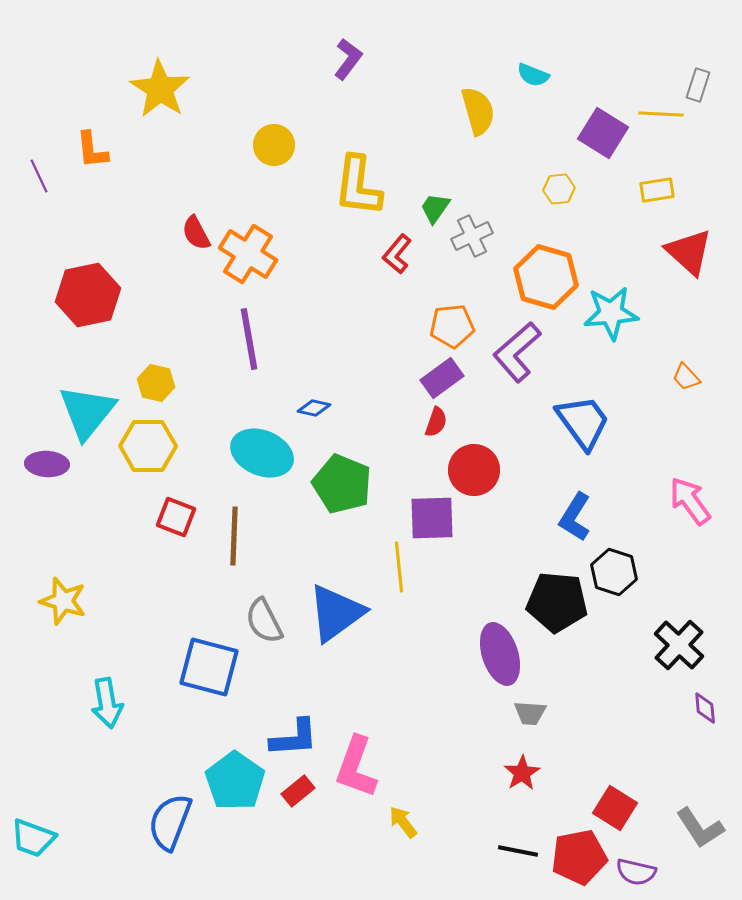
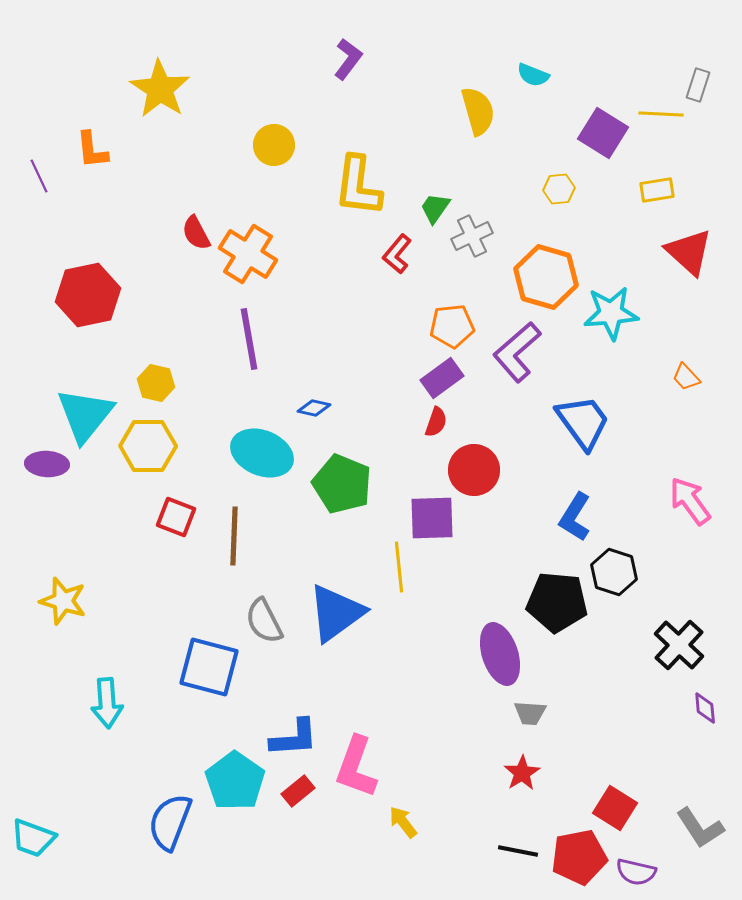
cyan triangle at (87, 412): moved 2 px left, 3 px down
cyan arrow at (107, 703): rotated 6 degrees clockwise
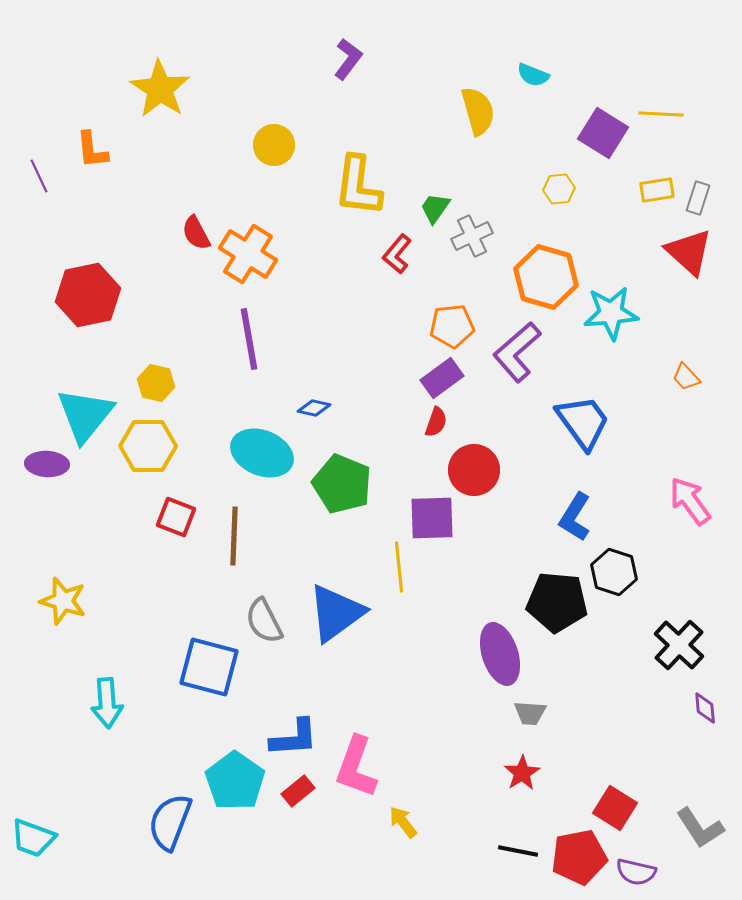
gray rectangle at (698, 85): moved 113 px down
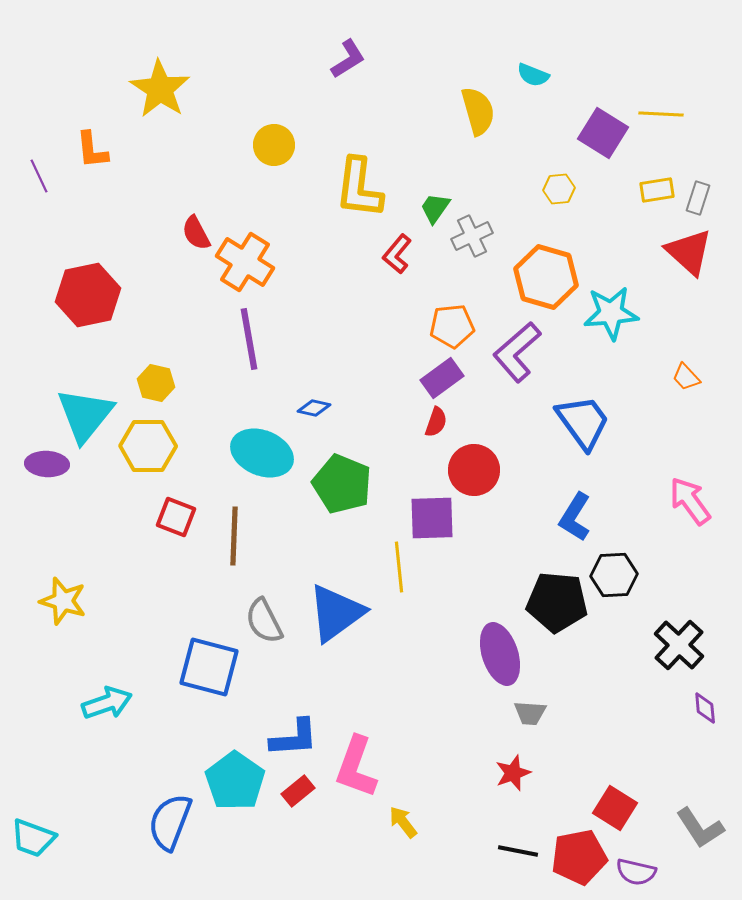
purple L-shape at (348, 59): rotated 21 degrees clockwise
yellow L-shape at (358, 186): moved 1 px right, 2 px down
orange cross at (248, 254): moved 3 px left, 8 px down
black hexagon at (614, 572): moved 3 px down; rotated 21 degrees counterclockwise
cyan arrow at (107, 703): rotated 105 degrees counterclockwise
red star at (522, 773): moved 9 px left; rotated 12 degrees clockwise
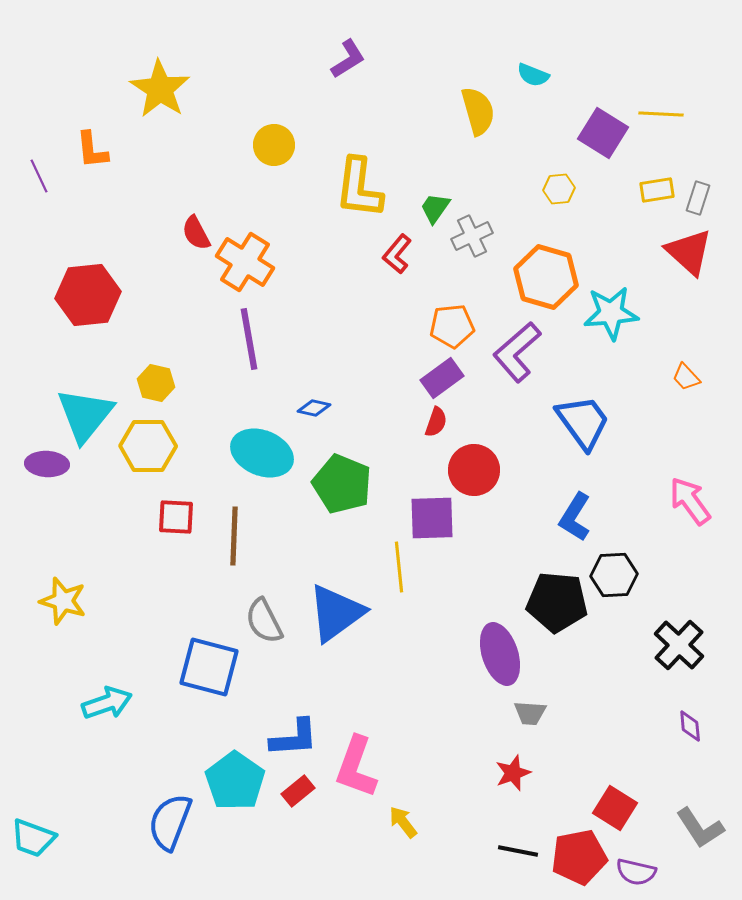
red hexagon at (88, 295): rotated 6 degrees clockwise
red square at (176, 517): rotated 18 degrees counterclockwise
purple diamond at (705, 708): moved 15 px left, 18 px down
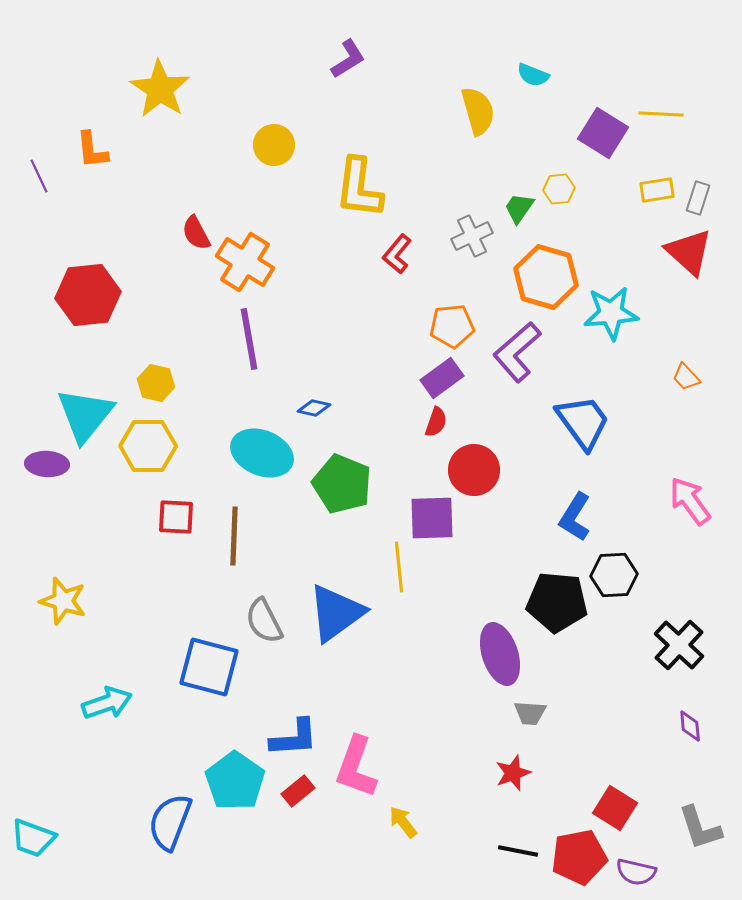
green trapezoid at (435, 208): moved 84 px right
gray L-shape at (700, 828): rotated 15 degrees clockwise
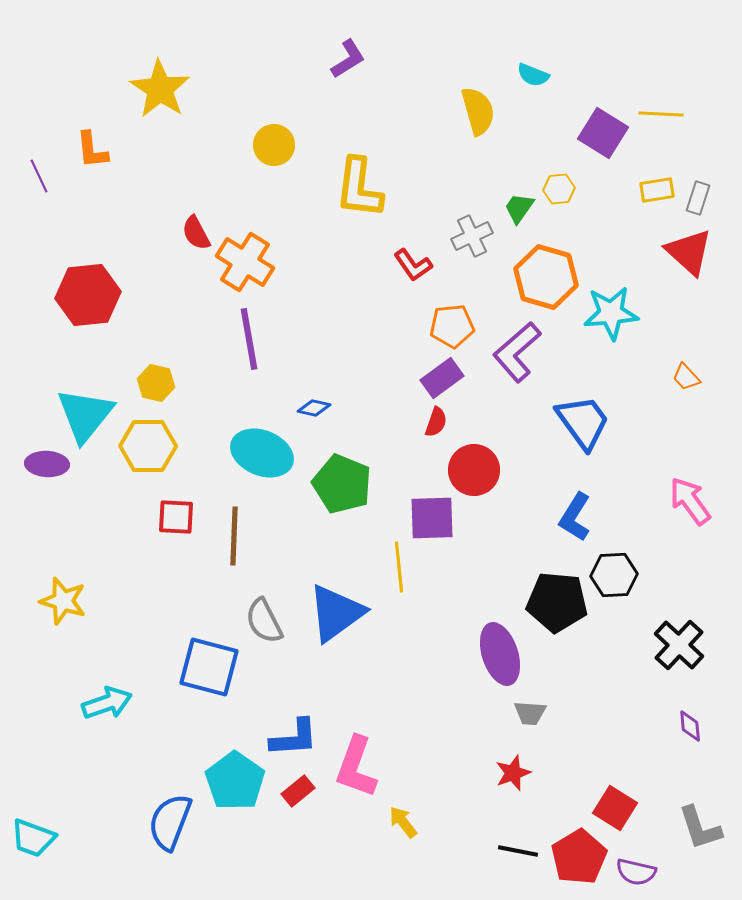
red L-shape at (397, 254): moved 16 px right, 11 px down; rotated 75 degrees counterclockwise
red pentagon at (579, 857): rotated 20 degrees counterclockwise
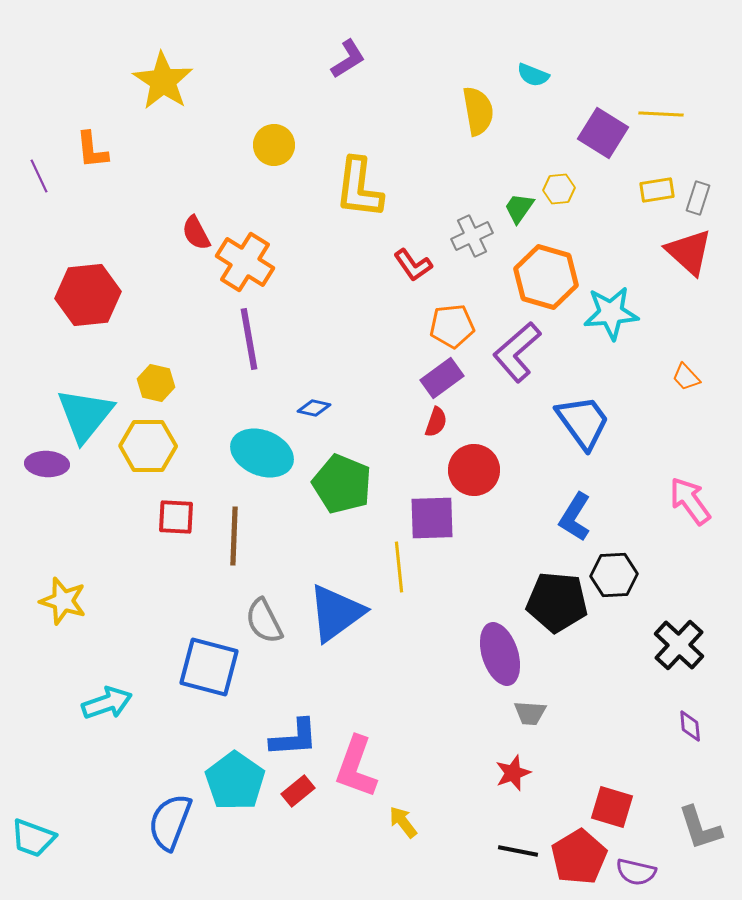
yellow star at (160, 89): moved 3 px right, 8 px up
yellow semicircle at (478, 111): rotated 6 degrees clockwise
red square at (615, 808): moved 3 px left, 1 px up; rotated 15 degrees counterclockwise
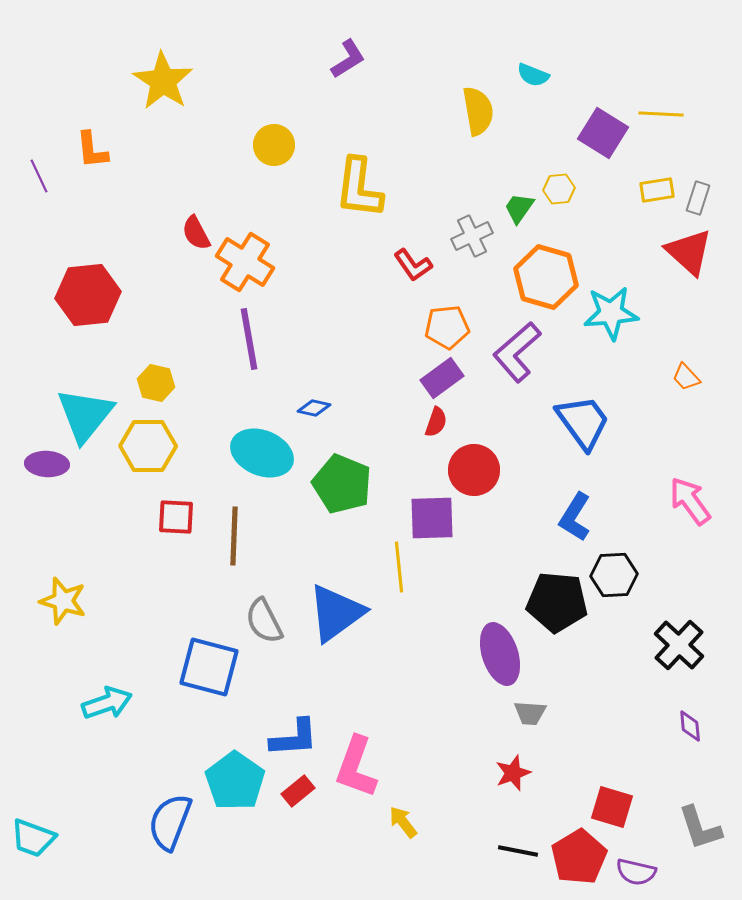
orange pentagon at (452, 326): moved 5 px left, 1 px down
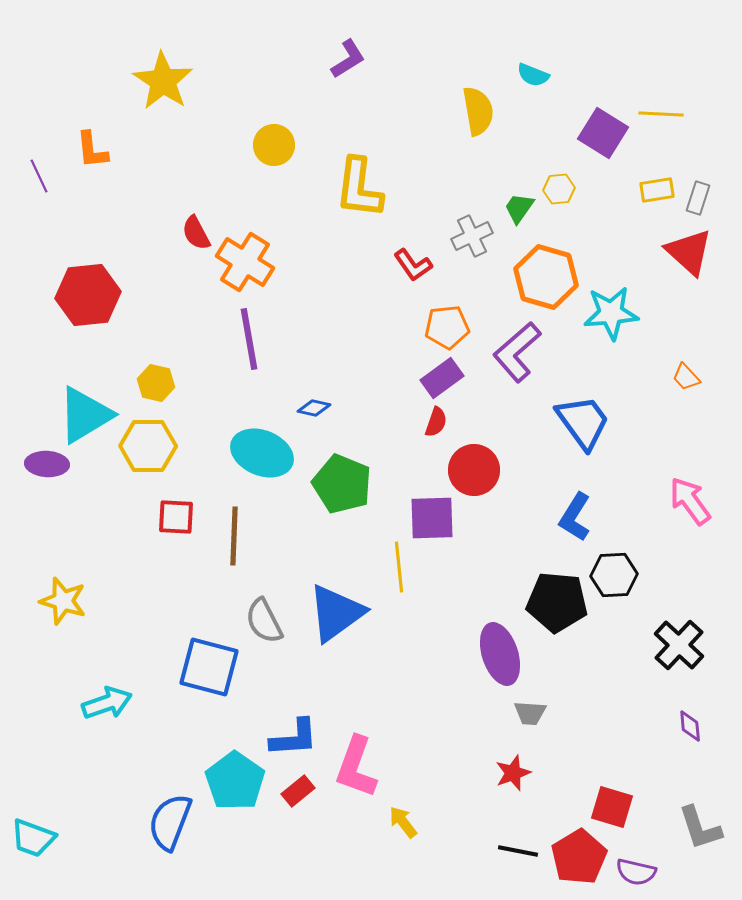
cyan triangle at (85, 415): rotated 20 degrees clockwise
